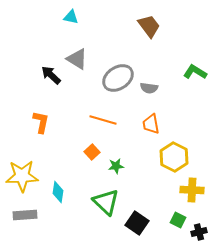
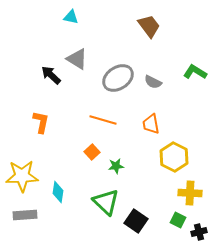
gray semicircle: moved 4 px right, 6 px up; rotated 18 degrees clockwise
yellow cross: moved 2 px left, 3 px down
black square: moved 1 px left, 2 px up
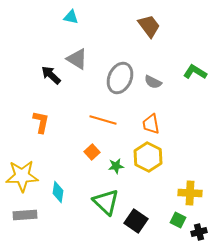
gray ellipse: moved 2 px right; rotated 32 degrees counterclockwise
yellow hexagon: moved 26 px left
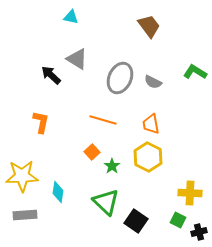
green star: moved 4 px left; rotated 28 degrees counterclockwise
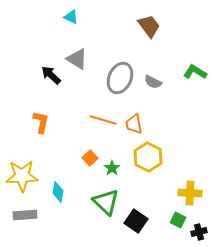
cyan triangle: rotated 14 degrees clockwise
orange trapezoid: moved 17 px left
orange square: moved 2 px left, 6 px down
green star: moved 2 px down
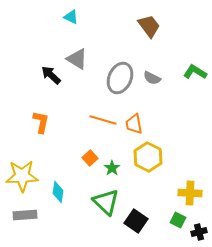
gray semicircle: moved 1 px left, 4 px up
